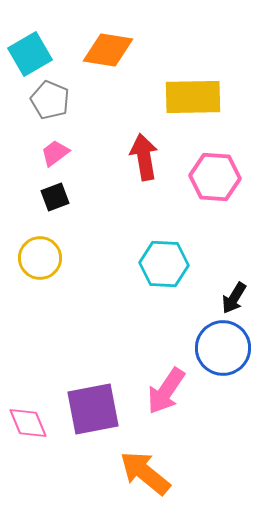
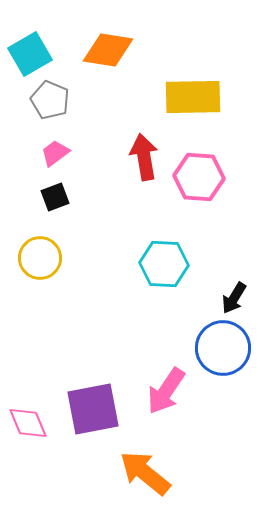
pink hexagon: moved 16 px left
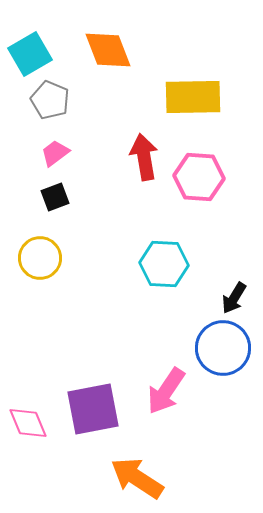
orange diamond: rotated 60 degrees clockwise
orange arrow: moved 8 px left, 5 px down; rotated 6 degrees counterclockwise
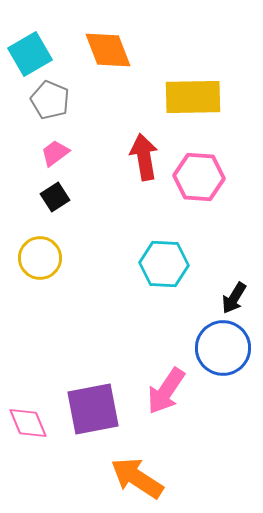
black square: rotated 12 degrees counterclockwise
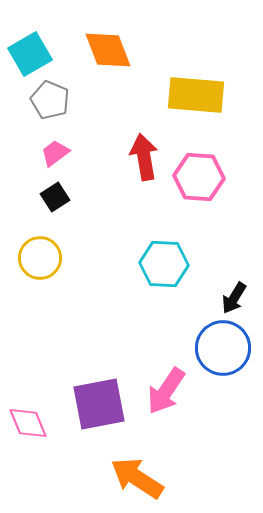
yellow rectangle: moved 3 px right, 2 px up; rotated 6 degrees clockwise
purple square: moved 6 px right, 5 px up
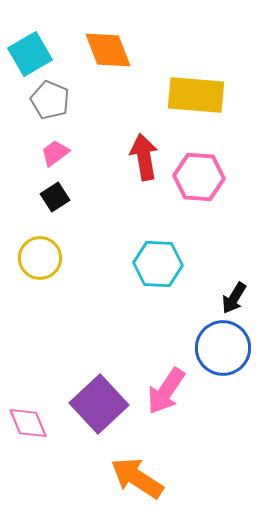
cyan hexagon: moved 6 px left
purple square: rotated 32 degrees counterclockwise
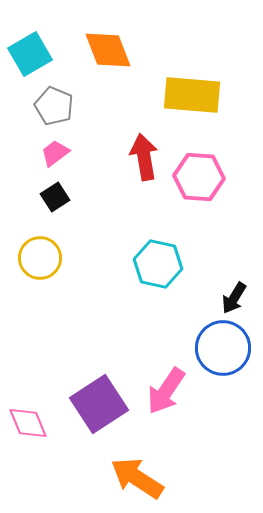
yellow rectangle: moved 4 px left
gray pentagon: moved 4 px right, 6 px down
cyan hexagon: rotated 9 degrees clockwise
purple square: rotated 10 degrees clockwise
